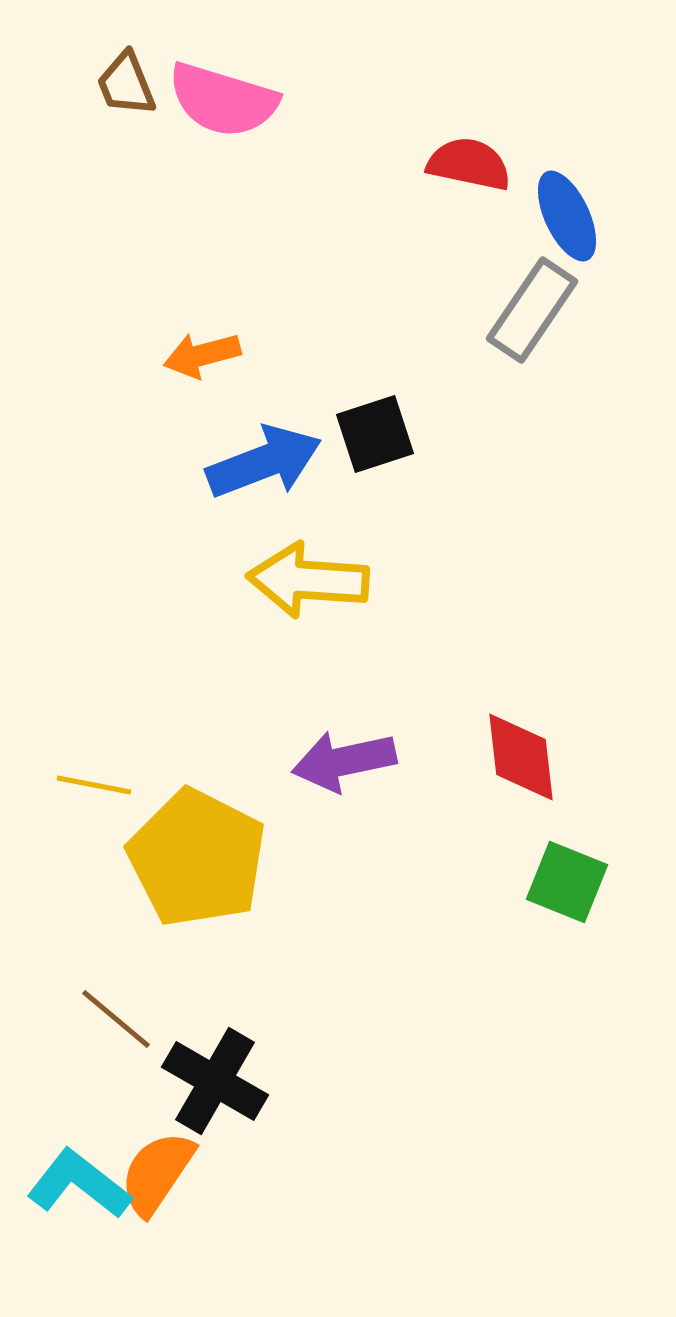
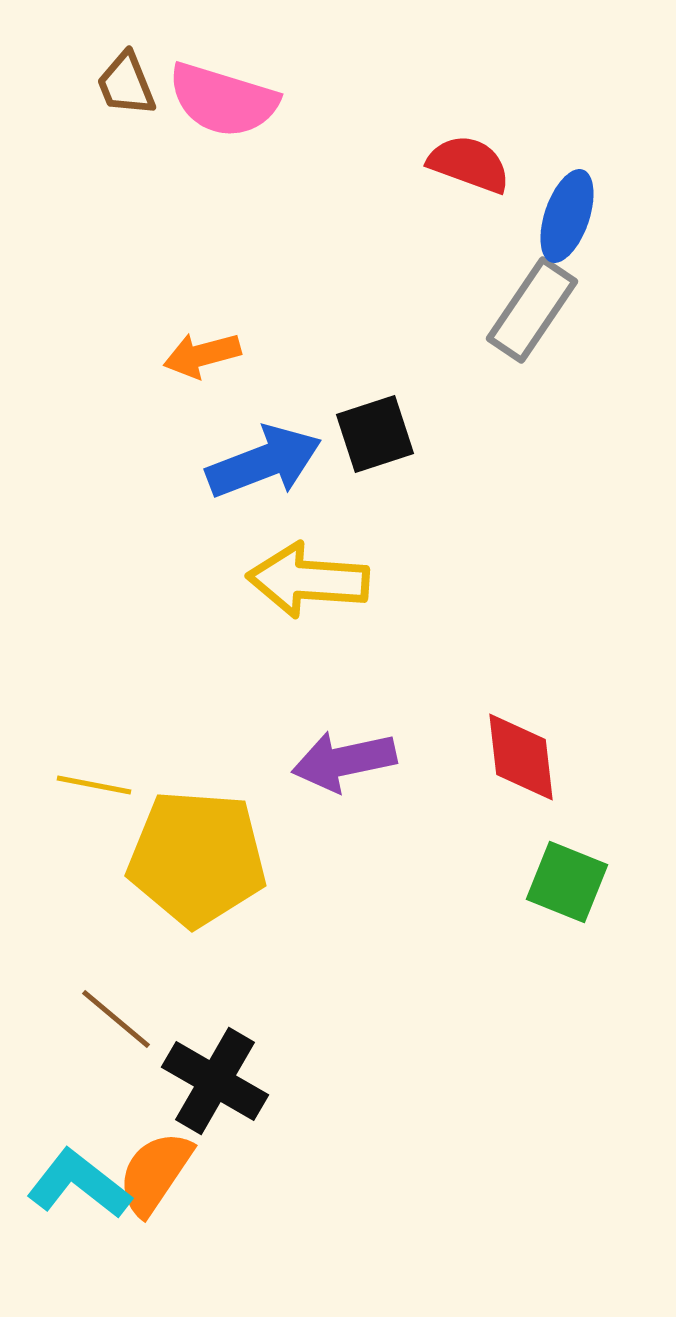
red semicircle: rotated 8 degrees clockwise
blue ellipse: rotated 44 degrees clockwise
yellow pentagon: rotated 23 degrees counterclockwise
orange semicircle: moved 2 px left
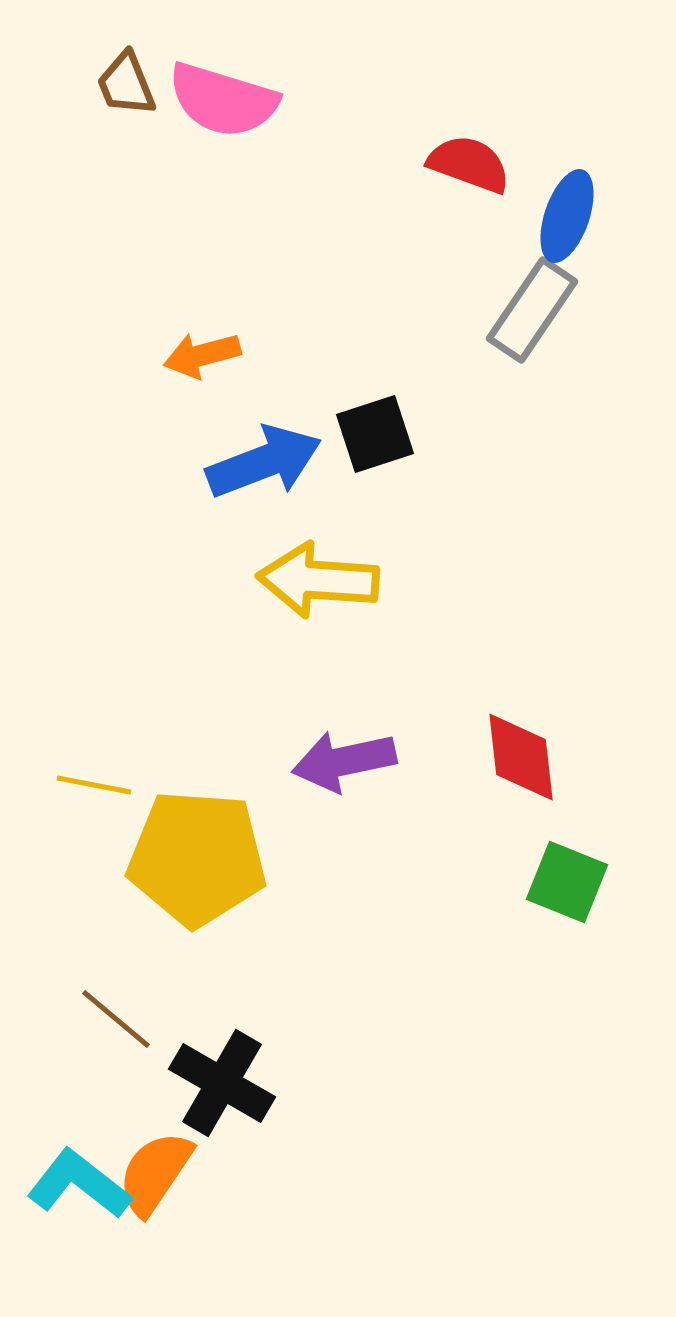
yellow arrow: moved 10 px right
black cross: moved 7 px right, 2 px down
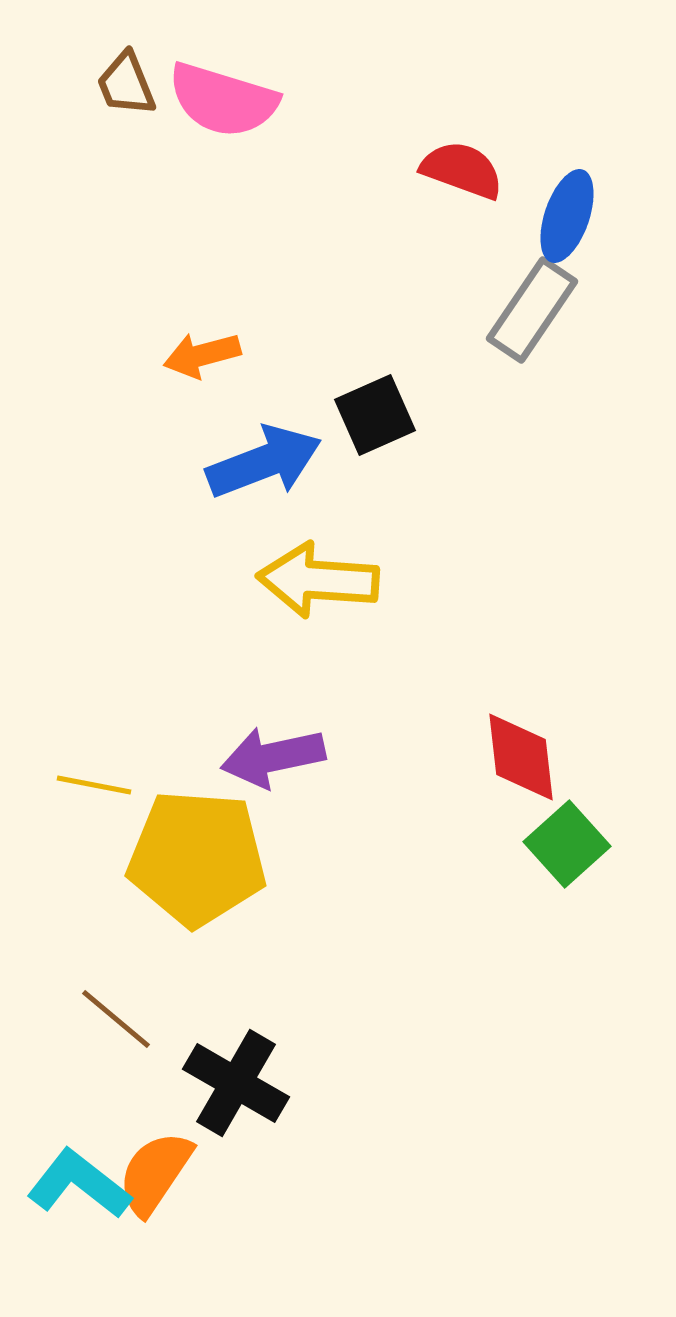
red semicircle: moved 7 px left, 6 px down
black square: moved 19 px up; rotated 6 degrees counterclockwise
purple arrow: moved 71 px left, 4 px up
green square: moved 38 px up; rotated 26 degrees clockwise
black cross: moved 14 px right
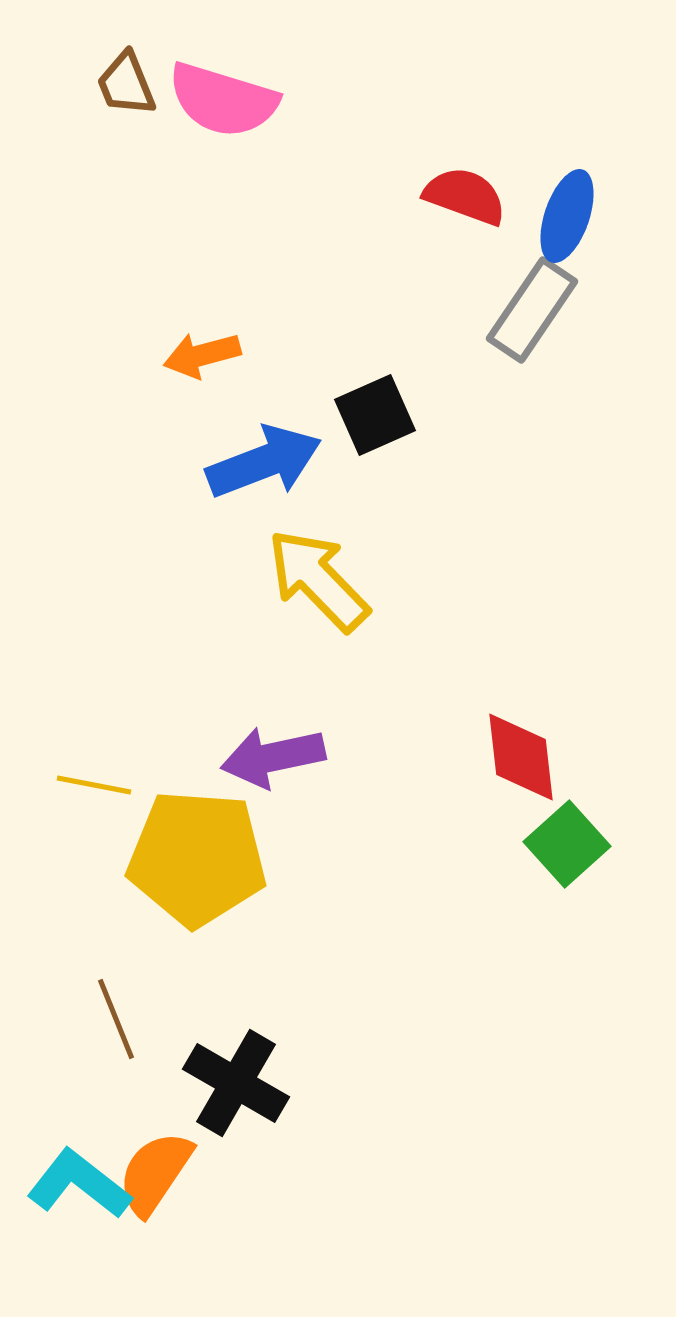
red semicircle: moved 3 px right, 26 px down
yellow arrow: rotated 42 degrees clockwise
brown line: rotated 28 degrees clockwise
